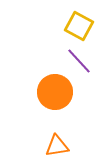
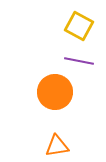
purple line: rotated 36 degrees counterclockwise
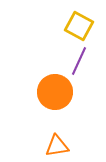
purple line: rotated 76 degrees counterclockwise
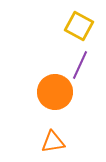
purple line: moved 1 px right, 4 px down
orange triangle: moved 4 px left, 4 px up
